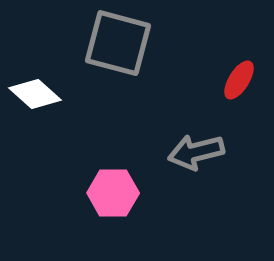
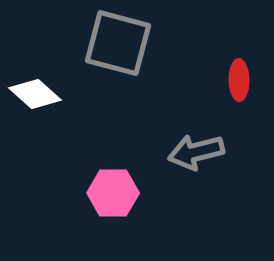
red ellipse: rotated 33 degrees counterclockwise
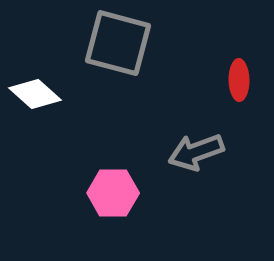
gray arrow: rotated 6 degrees counterclockwise
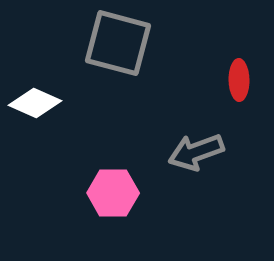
white diamond: moved 9 px down; rotated 18 degrees counterclockwise
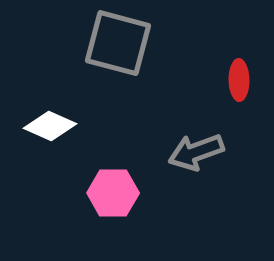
white diamond: moved 15 px right, 23 px down
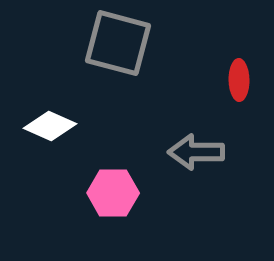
gray arrow: rotated 20 degrees clockwise
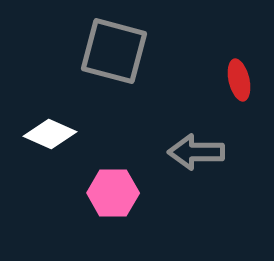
gray square: moved 4 px left, 8 px down
red ellipse: rotated 12 degrees counterclockwise
white diamond: moved 8 px down
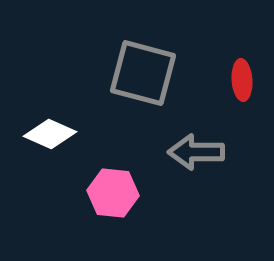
gray square: moved 29 px right, 22 px down
red ellipse: moved 3 px right; rotated 9 degrees clockwise
pink hexagon: rotated 6 degrees clockwise
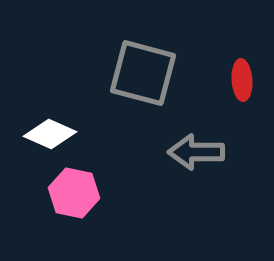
pink hexagon: moved 39 px left; rotated 6 degrees clockwise
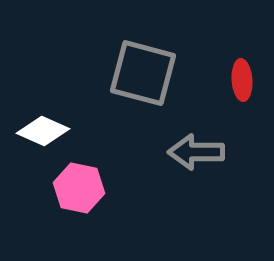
white diamond: moved 7 px left, 3 px up
pink hexagon: moved 5 px right, 5 px up
